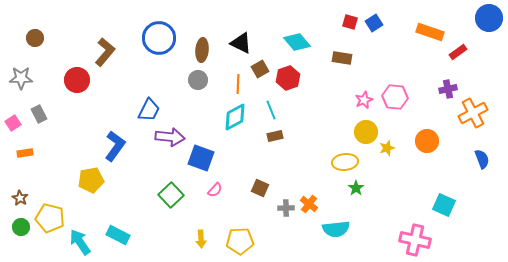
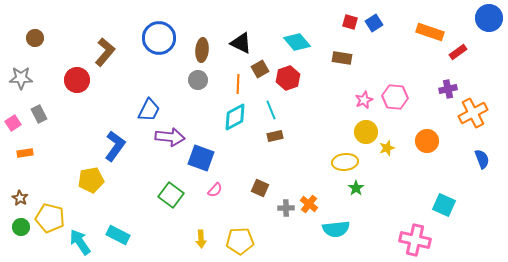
green square at (171, 195): rotated 10 degrees counterclockwise
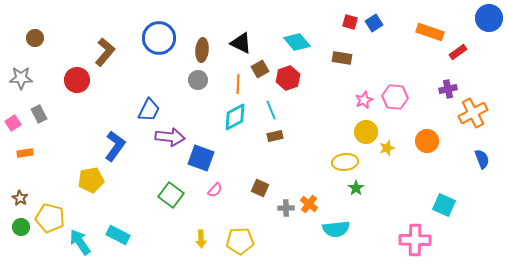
pink cross at (415, 240): rotated 12 degrees counterclockwise
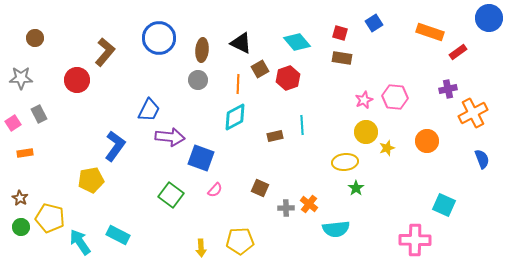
red square at (350, 22): moved 10 px left, 11 px down
cyan line at (271, 110): moved 31 px right, 15 px down; rotated 18 degrees clockwise
yellow arrow at (201, 239): moved 9 px down
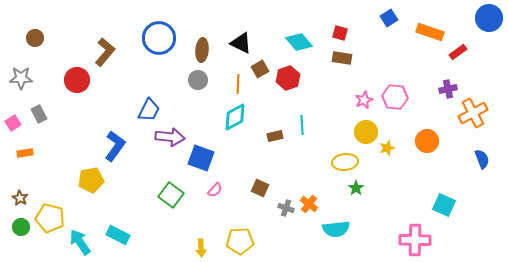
blue square at (374, 23): moved 15 px right, 5 px up
cyan diamond at (297, 42): moved 2 px right
gray cross at (286, 208): rotated 21 degrees clockwise
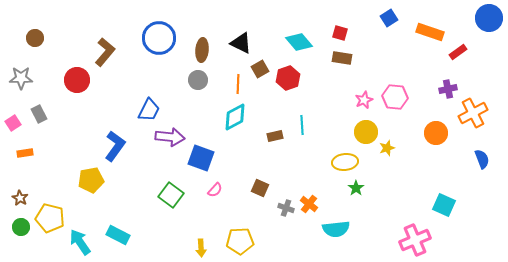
orange circle at (427, 141): moved 9 px right, 8 px up
pink cross at (415, 240): rotated 24 degrees counterclockwise
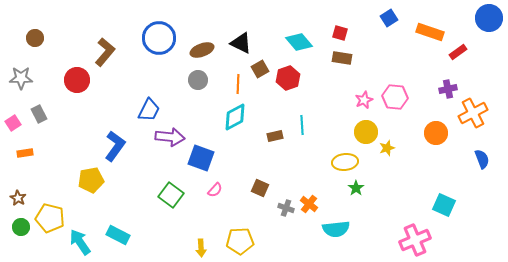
brown ellipse at (202, 50): rotated 65 degrees clockwise
brown star at (20, 198): moved 2 px left
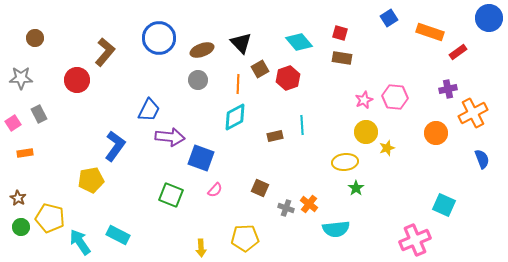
black triangle at (241, 43): rotated 20 degrees clockwise
green square at (171, 195): rotated 15 degrees counterclockwise
yellow pentagon at (240, 241): moved 5 px right, 3 px up
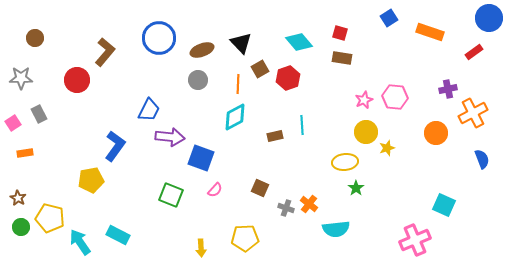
red rectangle at (458, 52): moved 16 px right
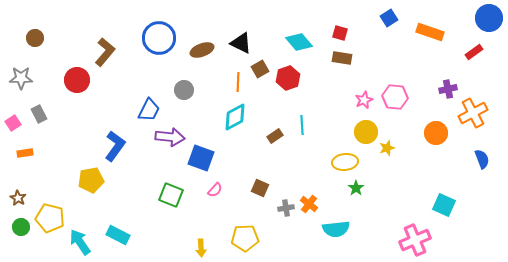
black triangle at (241, 43): rotated 20 degrees counterclockwise
gray circle at (198, 80): moved 14 px left, 10 px down
orange line at (238, 84): moved 2 px up
brown rectangle at (275, 136): rotated 21 degrees counterclockwise
gray cross at (286, 208): rotated 28 degrees counterclockwise
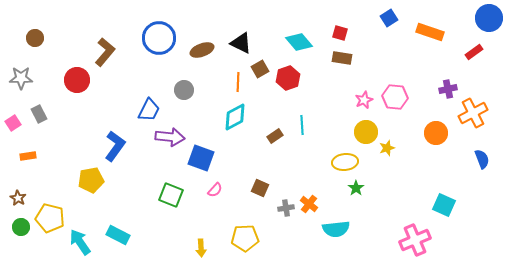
orange rectangle at (25, 153): moved 3 px right, 3 px down
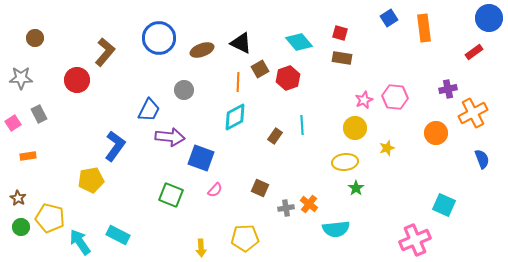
orange rectangle at (430, 32): moved 6 px left, 4 px up; rotated 64 degrees clockwise
yellow circle at (366, 132): moved 11 px left, 4 px up
brown rectangle at (275, 136): rotated 21 degrees counterclockwise
